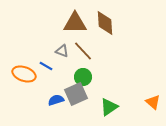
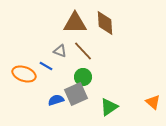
gray triangle: moved 2 px left
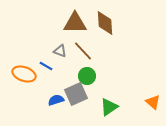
green circle: moved 4 px right, 1 px up
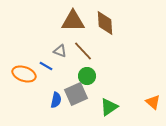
brown triangle: moved 2 px left, 2 px up
blue semicircle: rotated 119 degrees clockwise
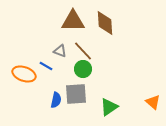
green circle: moved 4 px left, 7 px up
gray square: rotated 20 degrees clockwise
